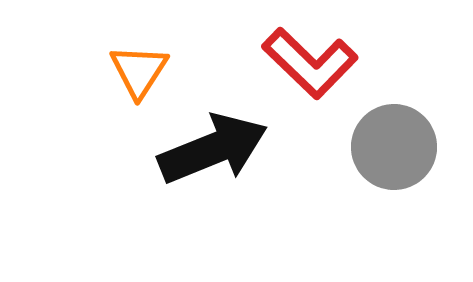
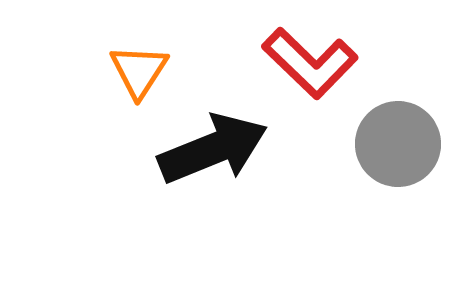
gray circle: moved 4 px right, 3 px up
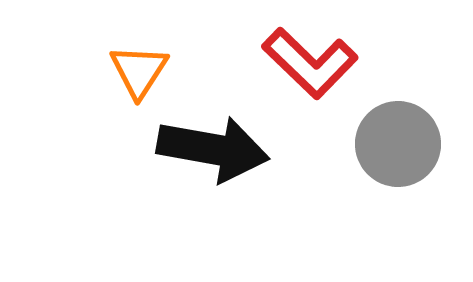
black arrow: rotated 32 degrees clockwise
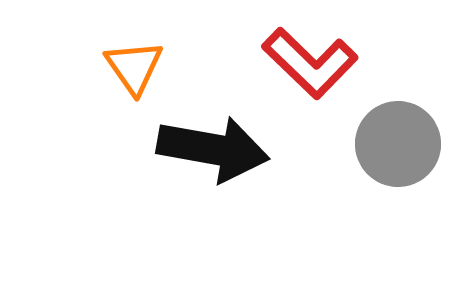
orange triangle: moved 5 px left, 4 px up; rotated 8 degrees counterclockwise
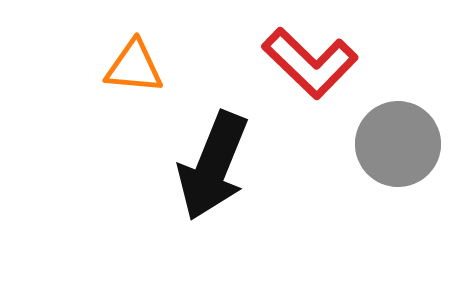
orange triangle: rotated 50 degrees counterclockwise
black arrow: moved 17 px down; rotated 102 degrees clockwise
